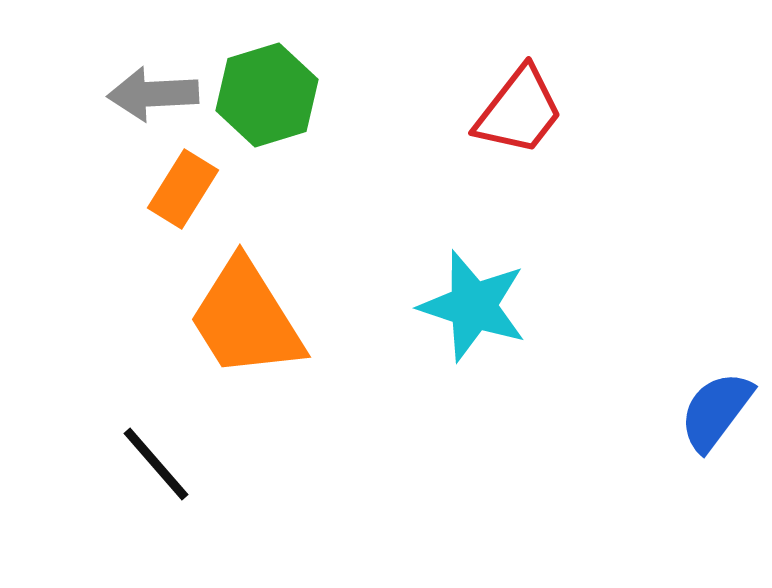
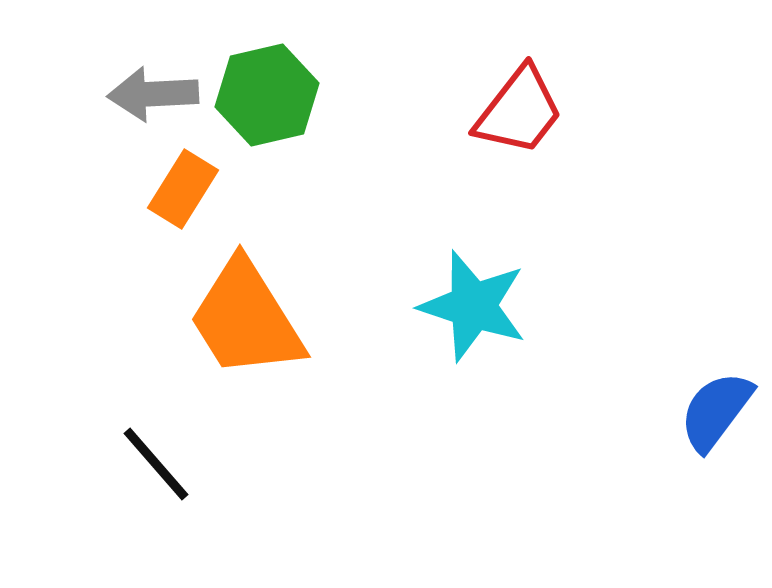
green hexagon: rotated 4 degrees clockwise
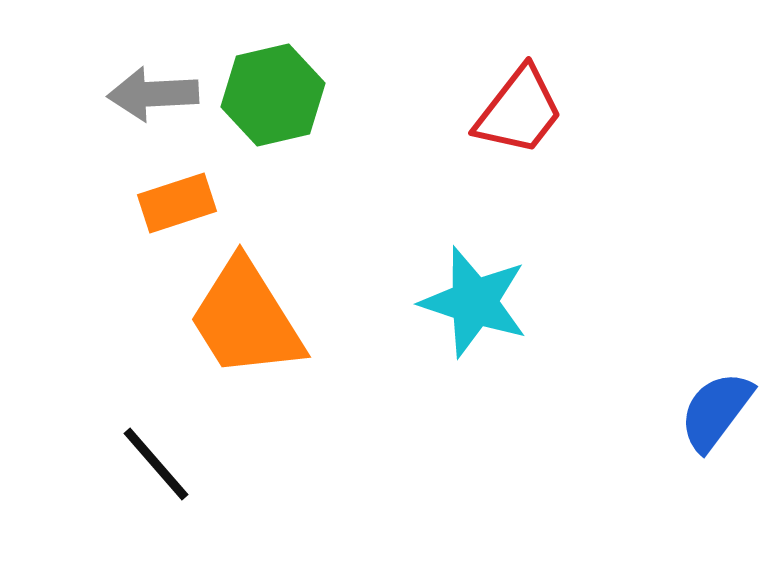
green hexagon: moved 6 px right
orange rectangle: moved 6 px left, 14 px down; rotated 40 degrees clockwise
cyan star: moved 1 px right, 4 px up
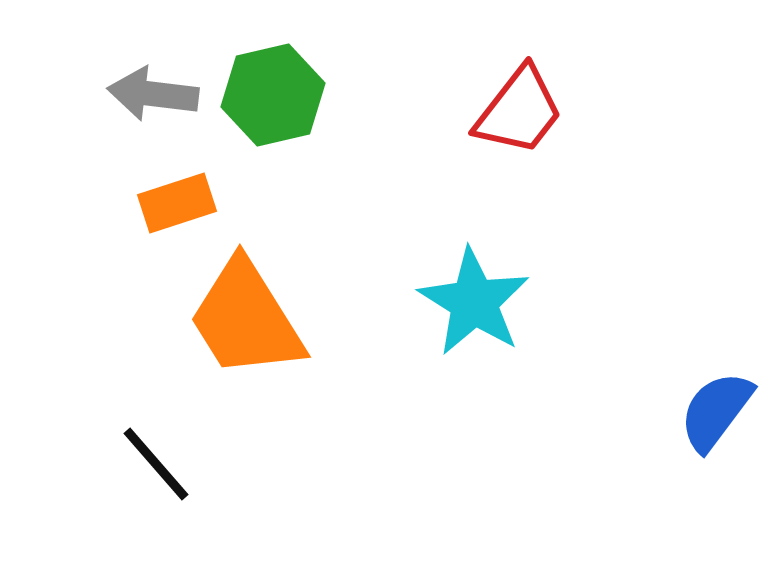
gray arrow: rotated 10 degrees clockwise
cyan star: rotated 14 degrees clockwise
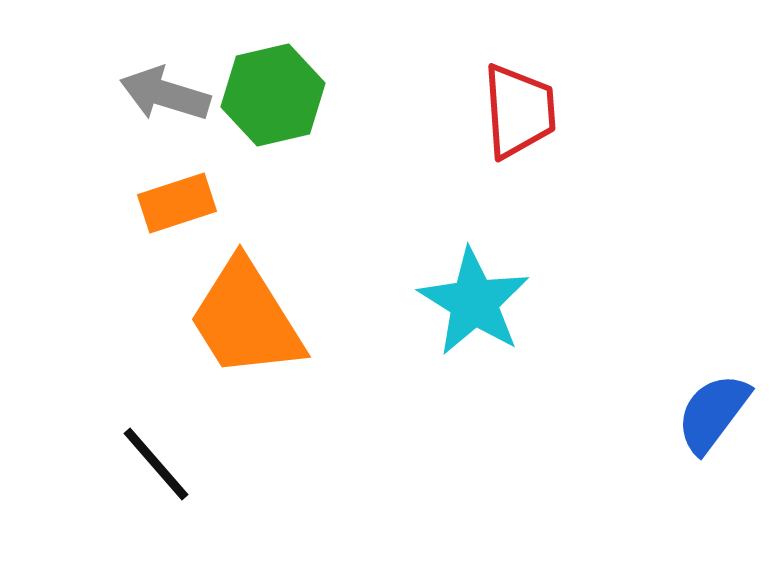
gray arrow: moved 12 px right; rotated 10 degrees clockwise
red trapezoid: rotated 42 degrees counterclockwise
blue semicircle: moved 3 px left, 2 px down
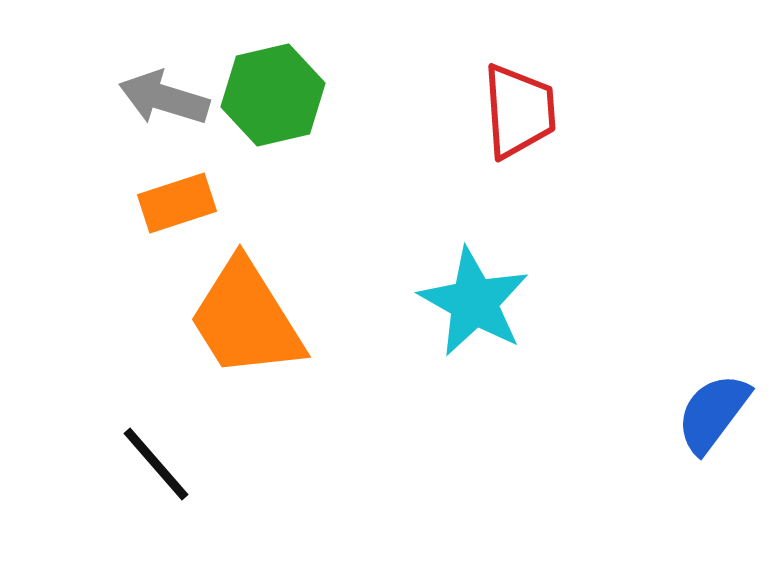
gray arrow: moved 1 px left, 4 px down
cyan star: rotated 3 degrees counterclockwise
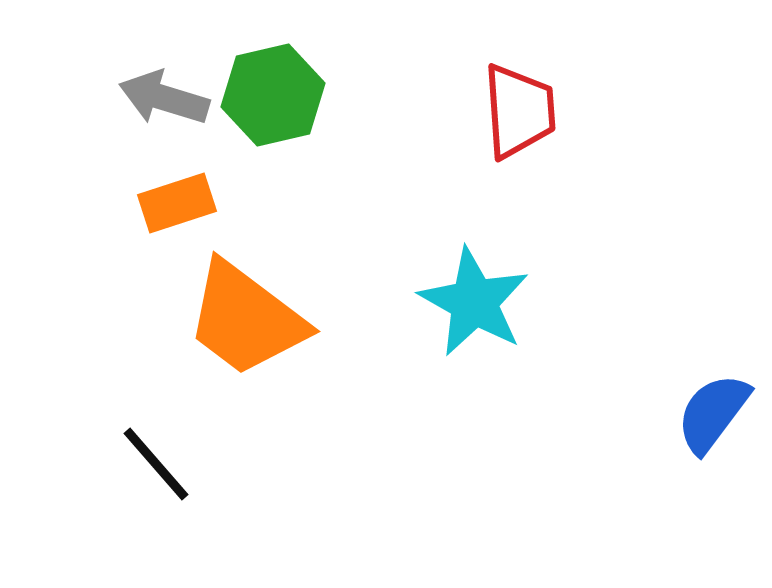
orange trapezoid: rotated 21 degrees counterclockwise
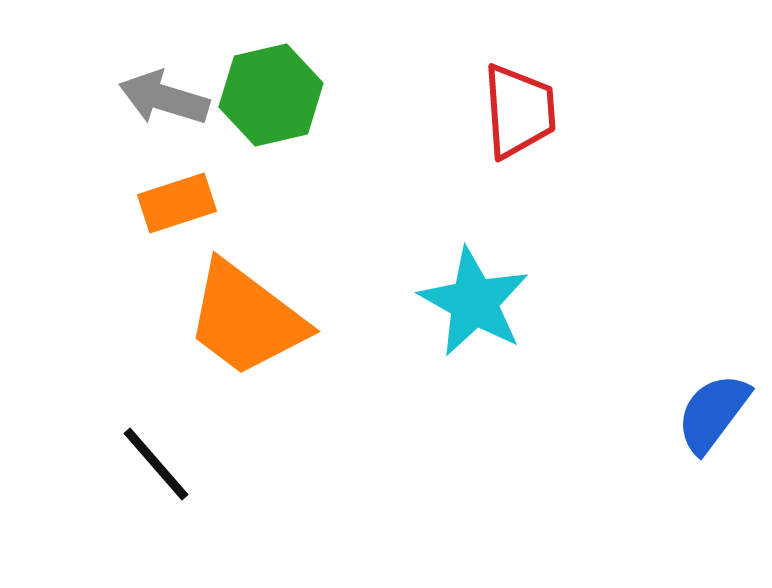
green hexagon: moved 2 px left
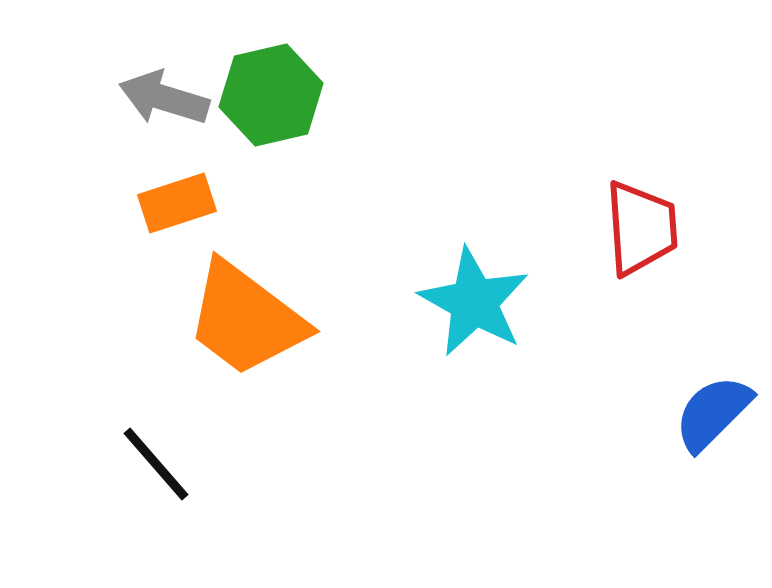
red trapezoid: moved 122 px right, 117 px down
blue semicircle: rotated 8 degrees clockwise
